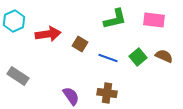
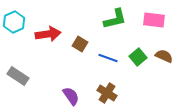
cyan hexagon: moved 1 px down
brown cross: rotated 24 degrees clockwise
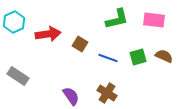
green L-shape: moved 2 px right
green square: rotated 24 degrees clockwise
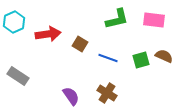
green square: moved 3 px right, 3 px down
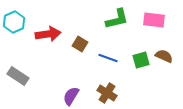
purple semicircle: rotated 114 degrees counterclockwise
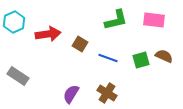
green L-shape: moved 1 px left, 1 px down
purple semicircle: moved 2 px up
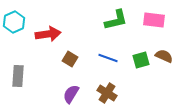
brown square: moved 10 px left, 15 px down
gray rectangle: rotated 60 degrees clockwise
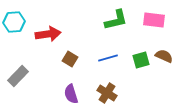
cyan hexagon: rotated 20 degrees clockwise
blue line: rotated 36 degrees counterclockwise
gray rectangle: rotated 40 degrees clockwise
purple semicircle: rotated 48 degrees counterclockwise
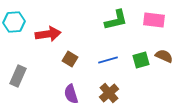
blue line: moved 2 px down
gray rectangle: rotated 20 degrees counterclockwise
brown cross: moved 2 px right; rotated 18 degrees clockwise
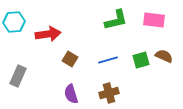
brown cross: rotated 24 degrees clockwise
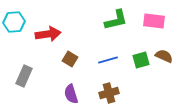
pink rectangle: moved 1 px down
gray rectangle: moved 6 px right
